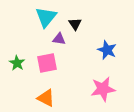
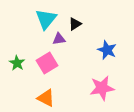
cyan triangle: moved 2 px down
black triangle: rotated 32 degrees clockwise
purple triangle: rotated 16 degrees counterclockwise
pink square: rotated 20 degrees counterclockwise
pink star: moved 1 px left, 1 px up
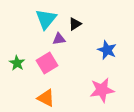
pink star: moved 2 px down
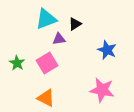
cyan triangle: rotated 30 degrees clockwise
pink star: rotated 20 degrees clockwise
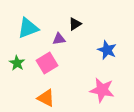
cyan triangle: moved 18 px left, 9 px down
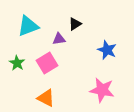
cyan triangle: moved 2 px up
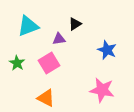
pink square: moved 2 px right
